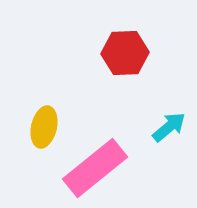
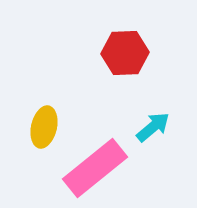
cyan arrow: moved 16 px left
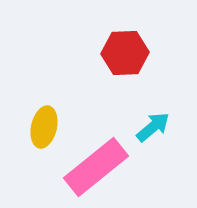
pink rectangle: moved 1 px right, 1 px up
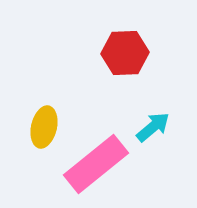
pink rectangle: moved 3 px up
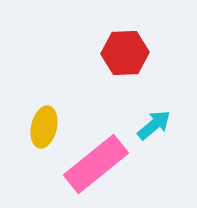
cyan arrow: moved 1 px right, 2 px up
